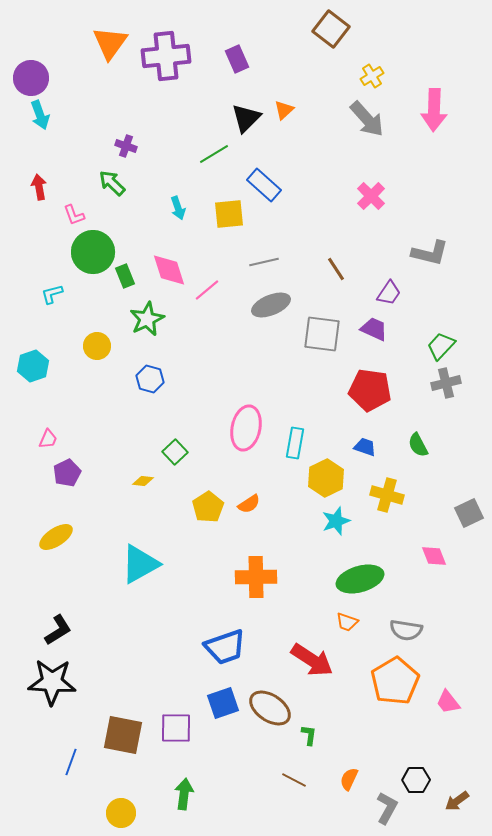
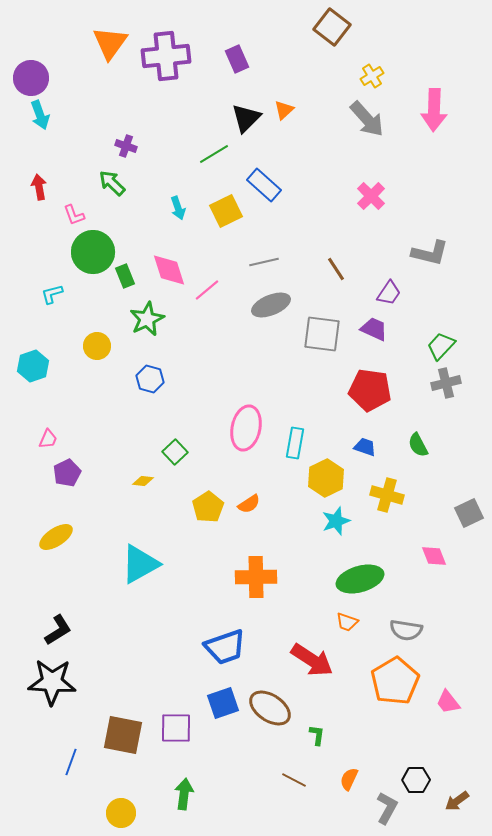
brown square at (331, 29): moved 1 px right, 2 px up
yellow square at (229, 214): moved 3 px left, 3 px up; rotated 20 degrees counterclockwise
green L-shape at (309, 735): moved 8 px right
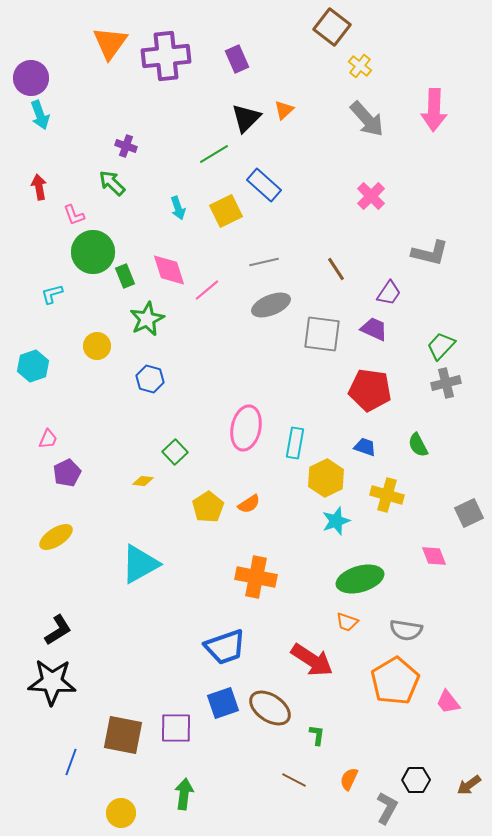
yellow cross at (372, 76): moved 12 px left, 10 px up; rotated 20 degrees counterclockwise
orange cross at (256, 577): rotated 12 degrees clockwise
brown arrow at (457, 801): moved 12 px right, 16 px up
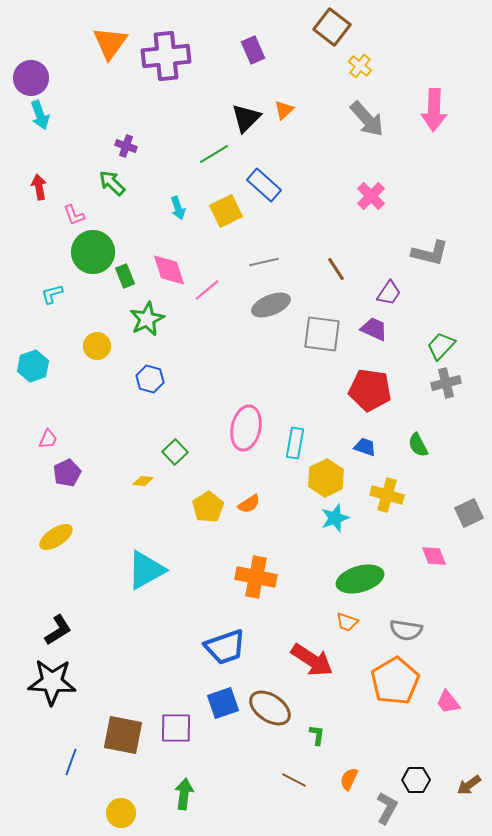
purple rectangle at (237, 59): moved 16 px right, 9 px up
cyan star at (336, 521): moved 1 px left, 3 px up
cyan triangle at (140, 564): moved 6 px right, 6 px down
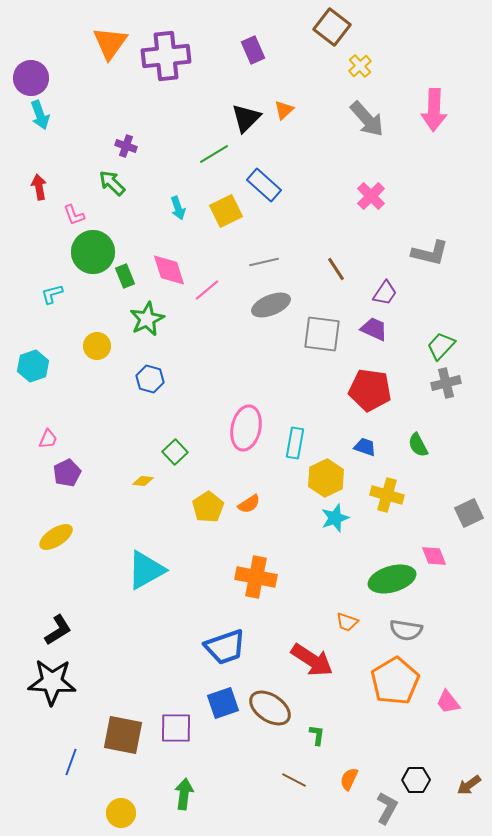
yellow cross at (360, 66): rotated 10 degrees clockwise
purple trapezoid at (389, 293): moved 4 px left
green ellipse at (360, 579): moved 32 px right
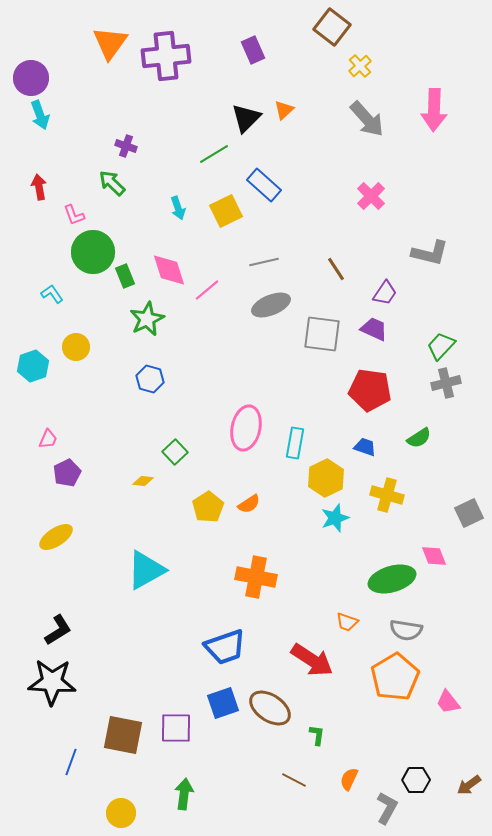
cyan L-shape at (52, 294): rotated 70 degrees clockwise
yellow circle at (97, 346): moved 21 px left, 1 px down
green semicircle at (418, 445): moved 1 px right, 7 px up; rotated 95 degrees counterclockwise
orange pentagon at (395, 681): moved 4 px up
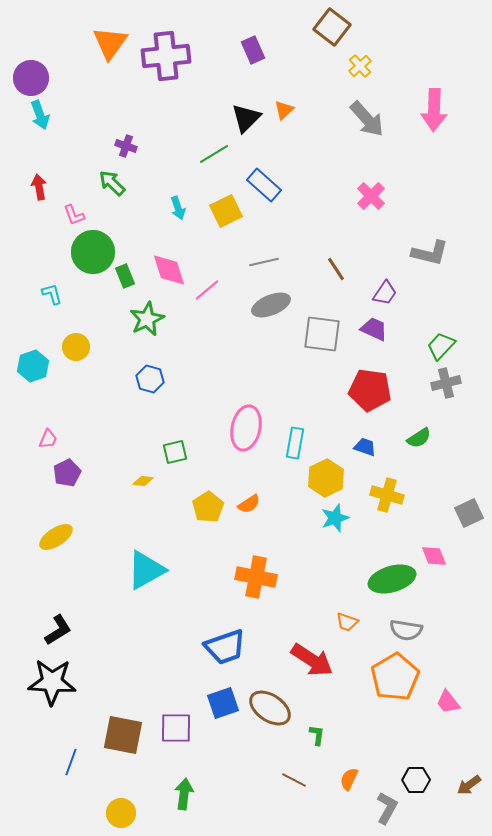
cyan L-shape at (52, 294): rotated 20 degrees clockwise
green square at (175, 452): rotated 30 degrees clockwise
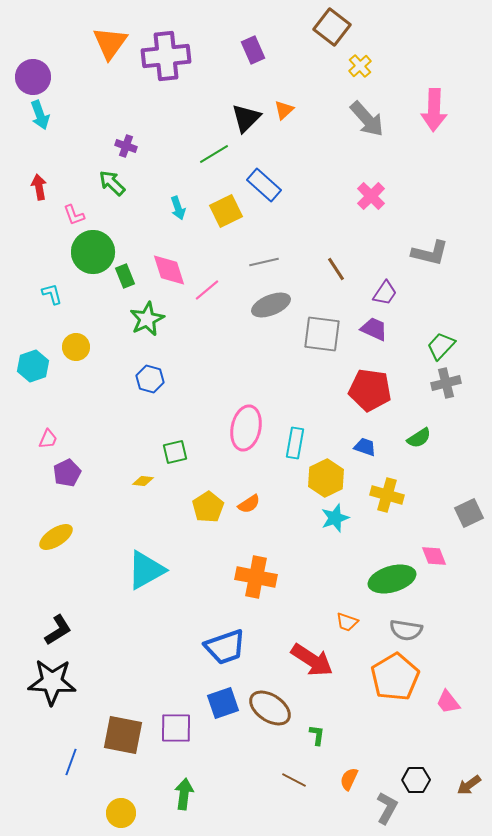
purple circle at (31, 78): moved 2 px right, 1 px up
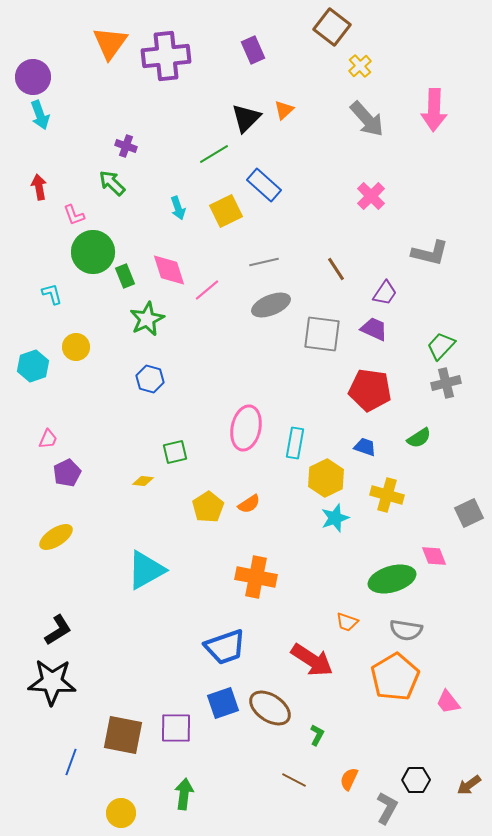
green L-shape at (317, 735): rotated 20 degrees clockwise
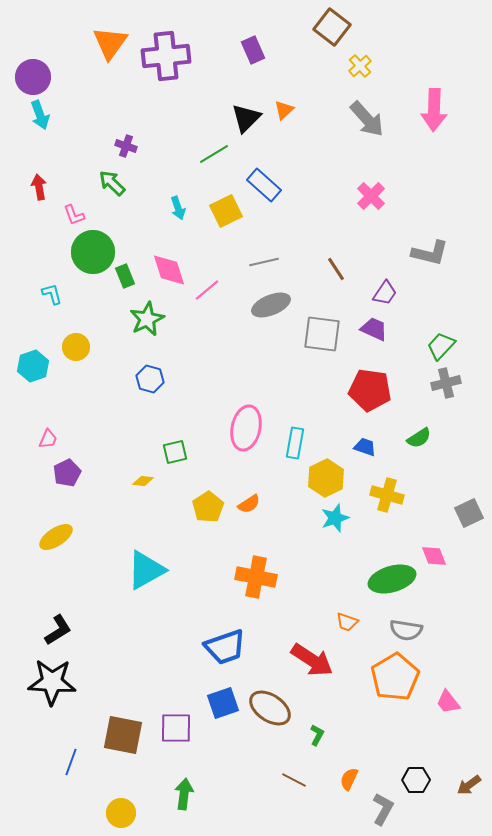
gray L-shape at (387, 808): moved 4 px left, 1 px down
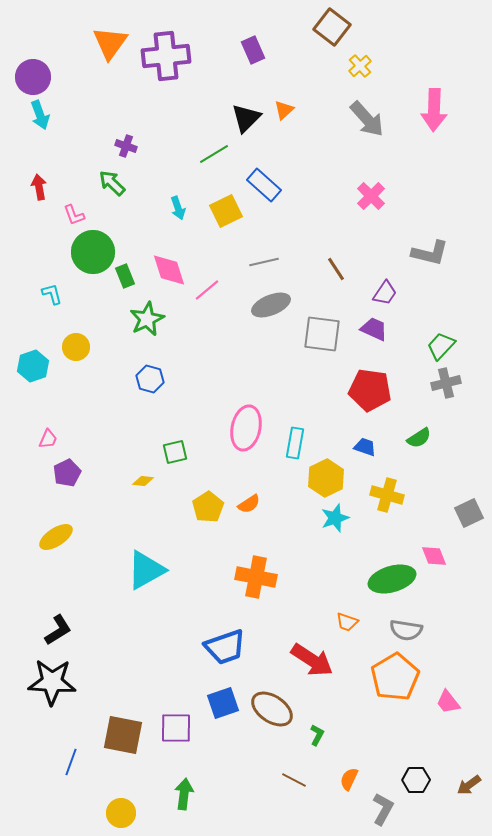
brown ellipse at (270, 708): moved 2 px right, 1 px down
